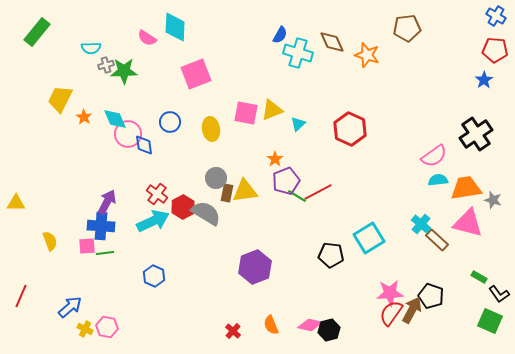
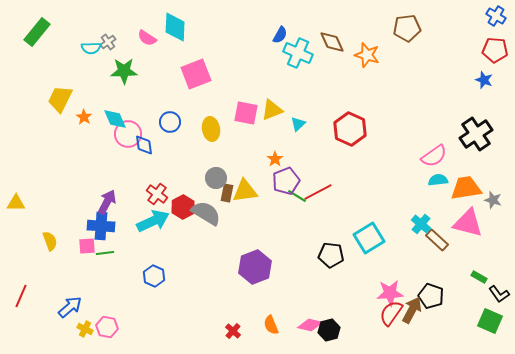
cyan cross at (298, 53): rotated 8 degrees clockwise
gray cross at (106, 65): moved 2 px right, 23 px up; rotated 21 degrees counterclockwise
blue star at (484, 80): rotated 18 degrees counterclockwise
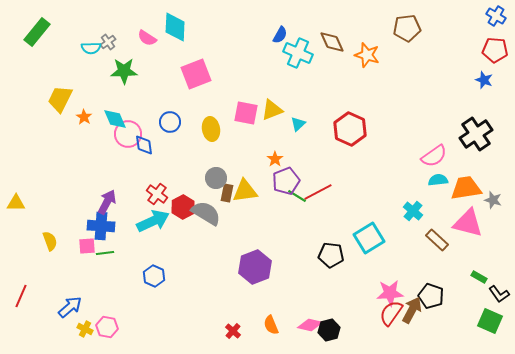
cyan cross at (421, 224): moved 8 px left, 13 px up
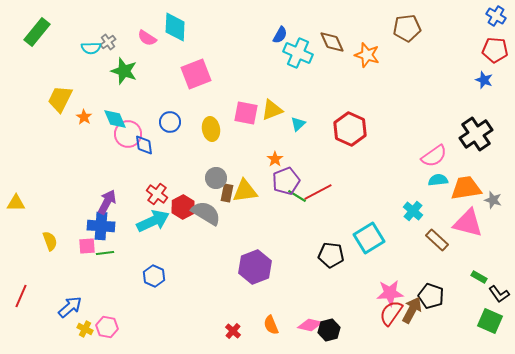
green star at (124, 71): rotated 20 degrees clockwise
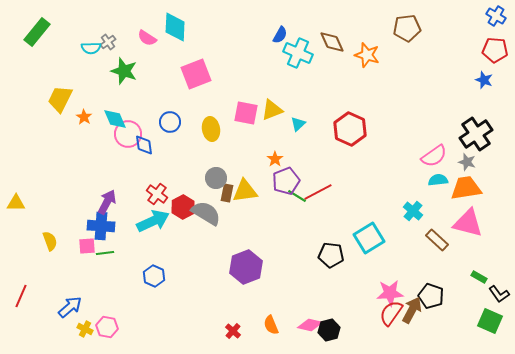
gray star at (493, 200): moved 26 px left, 38 px up
purple hexagon at (255, 267): moved 9 px left
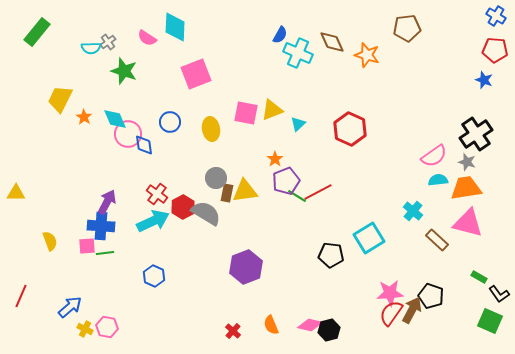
yellow triangle at (16, 203): moved 10 px up
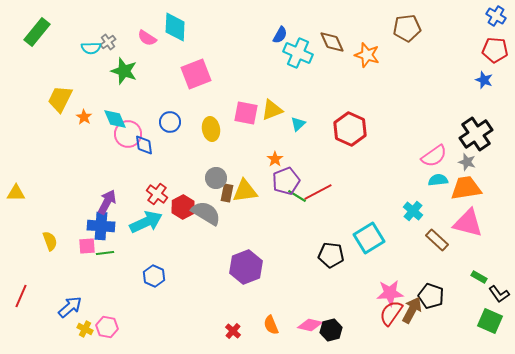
cyan arrow at (153, 221): moved 7 px left, 1 px down
black hexagon at (329, 330): moved 2 px right
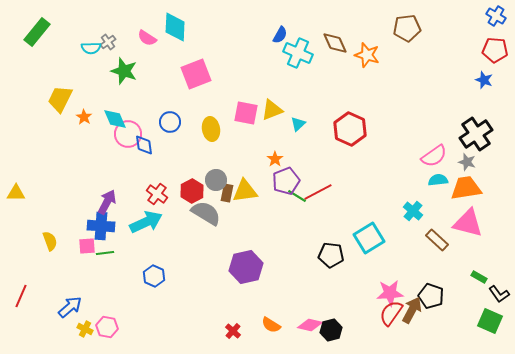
brown diamond at (332, 42): moved 3 px right, 1 px down
gray circle at (216, 178): moved 2 px down
red hexagon at (183, 207): moved 9 px right, 16 px up
purple hexagon at (246, 267): rotated 8 degrees clockwise
orange semicircle at (271, 325): rotated 36 degrees counterclockwise
